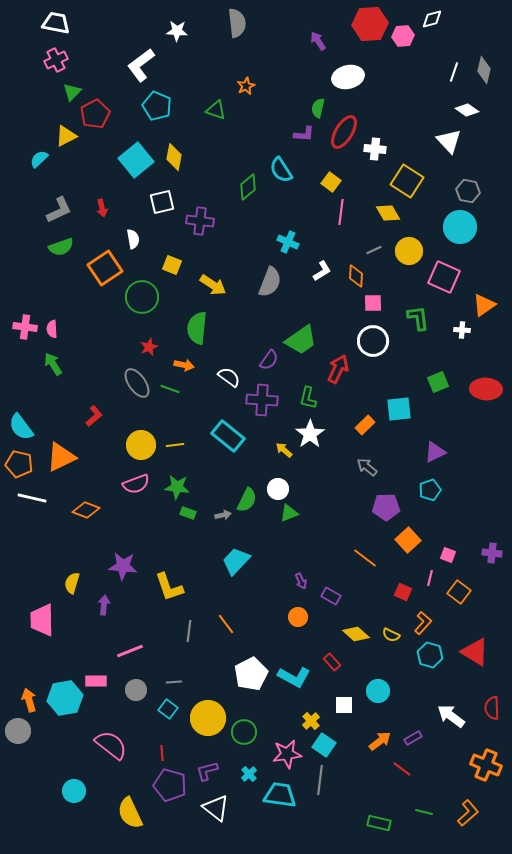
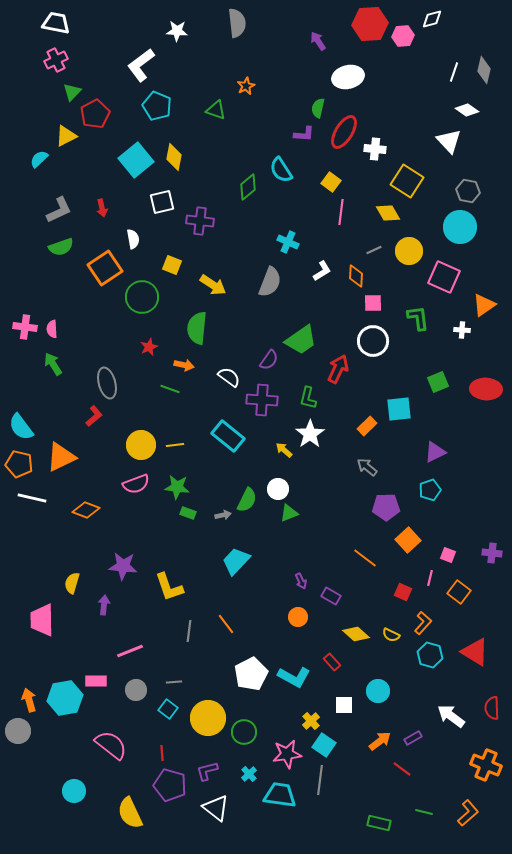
gray ellipse at (137, 383): moved 30 px left; rotated 20 degrees clockwise
orange rectangle at (365, 425): moved 2 px right, 1 px down
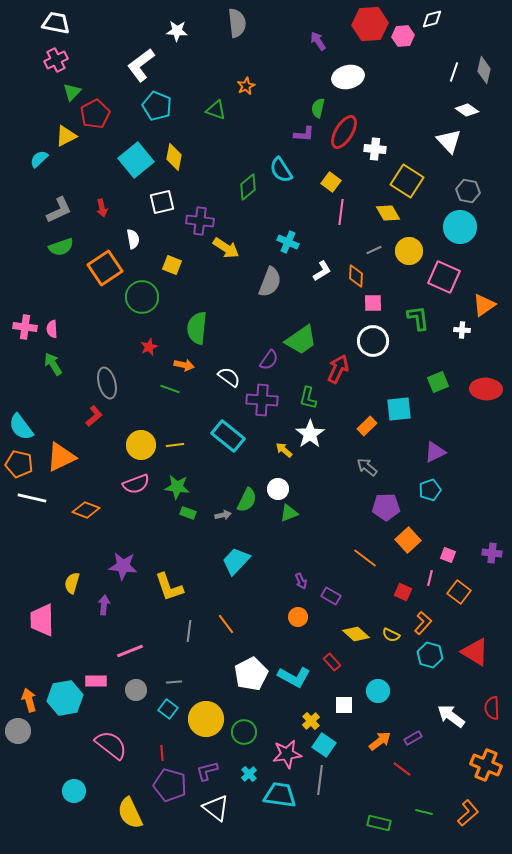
yellow arrow at (213, 285): moved 13 px right, 37 px up
yellow circle at (208, 718): moved 2 px left, 1 px down
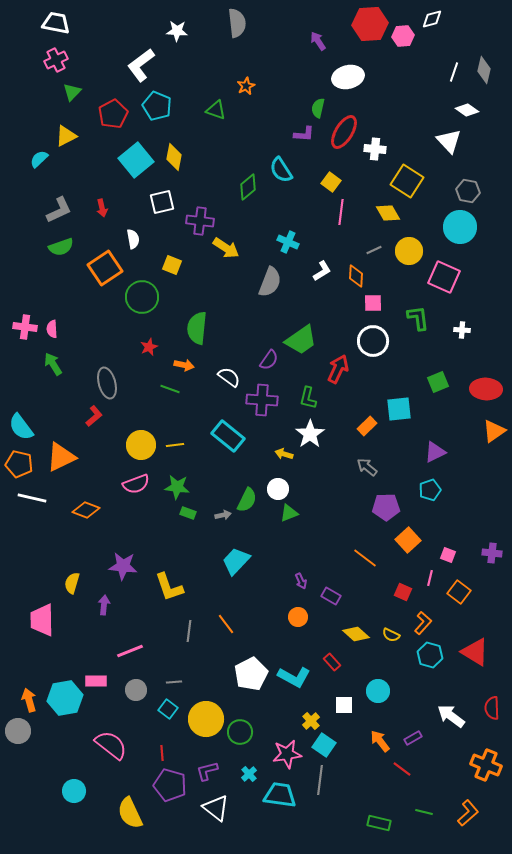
red pentagon at (95, 114): moved 18 px right
orange triangle at (484, 305): moved 10 px right, 126 px down
yellow arrow at (284, 450): moved 4 px down; rotated 24 degrees counterclockwise
green circle at (244, 732): moved 4 px left
orange arrow at (380, 741): rotated 90 degrees counterclockwise
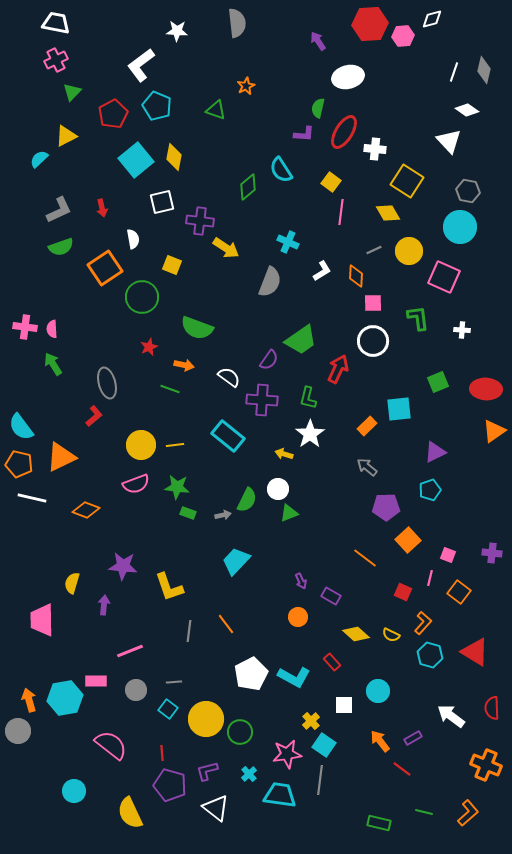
green semicircle at (197, 328): rotated 76 degrees counterclockwise
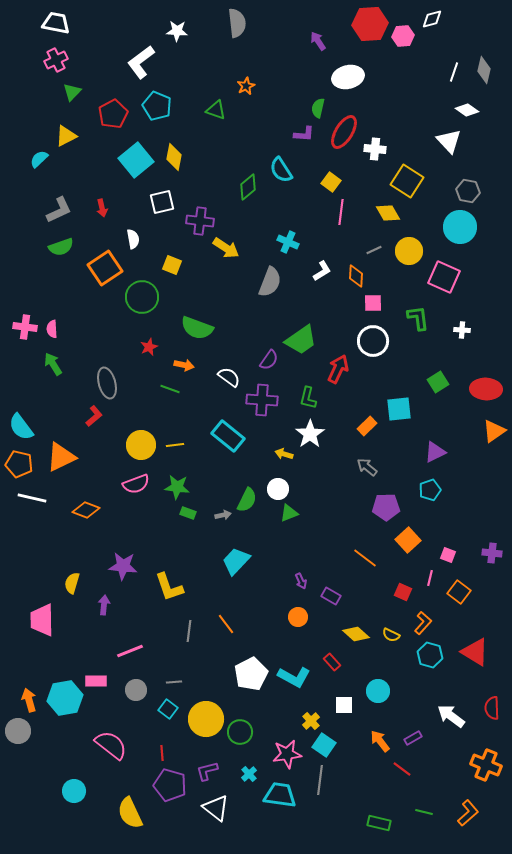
white L-shape at (141, 65): moved 3 px up
green square at (438, 382): rotated 10 degrees counterclockwise
